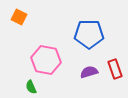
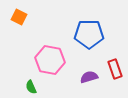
pink hexagon: moved 4 px right
purple semicircle: moved 5 px down
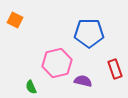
orange square: moved 4 px left, 3 px down
blue pentagon: moved 1 px up
pink hexagon: moved 7 px right, 3 px down; rotated 24 degrees counterclockwise
purple semicircle: moved 6 px left, 4 px down; rotated 30 degrees clockwise
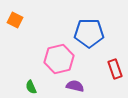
pink hexagon: moved 2 px right, 4 px up
purple semicircle: moved 8 px left, 5 px down
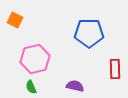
pink hexagon: moved 24 px left
red rectangle: rotated 18 degrees clockwise
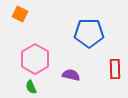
orange square: moved 5 px right, 6 px up
pink hexagon: rotated 16 degrees counterclockwise
purple semicircle: moved 4 px left, 11 px up
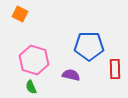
blue pentagon: moved 13 px down
pink hexagon: moved 1 px left, 1 px down; rotated 12 degrees counterclockwise
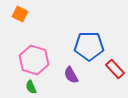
red rectangle: rotated 42 degrees counterclockwise
purple semicircle: rotated 132 degrees counterclockwise
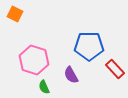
orange square: moved 5 px left
green semicircle: moved 13 px right
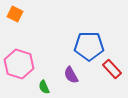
pink hexagon: moved 15 px left, 4 px down
red rectangle: moved 3 px left
